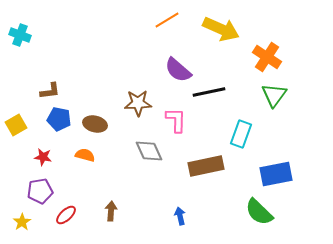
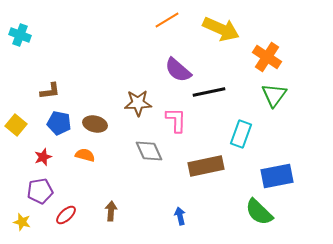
blue pentagon: moved 4 px down
yellow square: rotated 20 degrees counterclockwise
red star: rotated 30 degrees counterclockwise
blue rectangle: moved 1 px right, 2 px down
yellow star: rotated 24 degrees counterclockwise
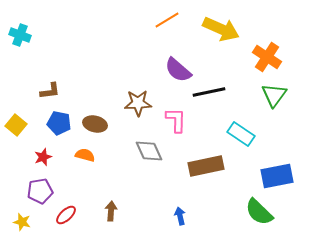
cyan rectangle: rotated 76 degrees counterclockwise
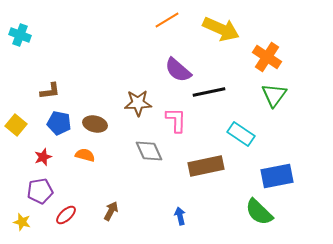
brown arrow: rotated 24 degrees clockwise
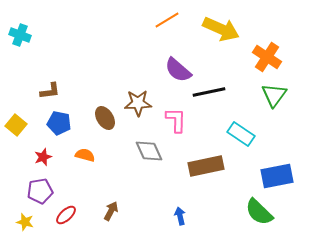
brown ellipse: moved 10 px right, 6 px up; rotated 45 degrees clockwise
yellow star: moved 3 px right
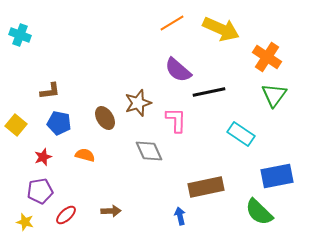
orange line: moved 5 px right, 3 px down
brown star: rotated 16 degrees counterclockwise
brown rectangle: moved 21 px down
brown arrow: rotated 60 degrees clockwise
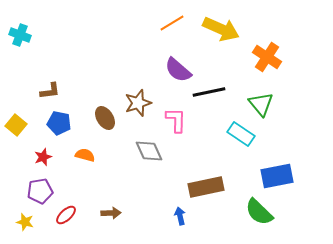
green triangle: moved 13 px left, 9 px down; rotated 16 degrees counterclockwise
brown arrow: moved 2 px down
